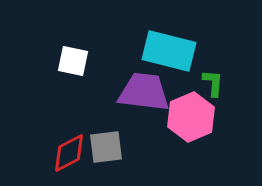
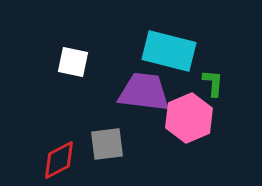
white square: moved 1 px down
pink hexagon: moved 2 px left, 1 px down
gray square: moved 1 px right, 3 px up
red diamond: moved 10 px left, 7 px down
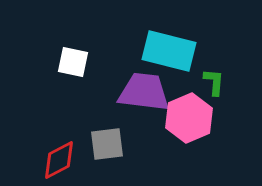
green L-shape: moved 1 px right, 1 px up
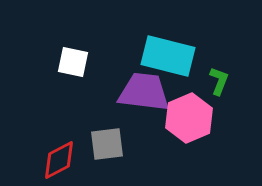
cyan rectangle: moved 1 px left, 5 px down
green L-shape: moved 5 px right, 1 px up; rotated 16 degrees clockwise
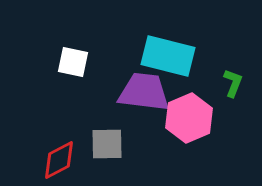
green L-shape: moved 14 px right, 2 px down
gray square: rotated 6 degrees clockwise
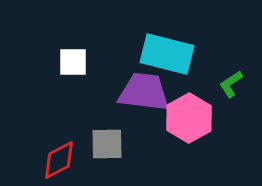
cyan rectangle: moved 1 px left, 2 px up
white square: rotated 12 degrees counterclockwise
green L-shape: moved 2 px left, 1 px down; rotated 144 degrees counterclockwise
pink hexagon: rotated 6 degrees counterclockwise
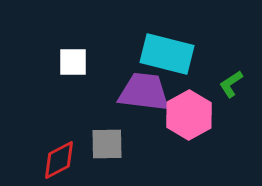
pink hexagon: moved 3 px up
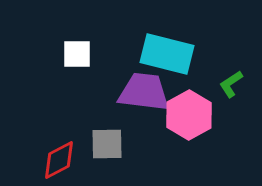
white square: moved 4 px right, 8 px up
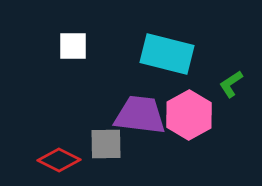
white square: moved 4 px left, 8 px up
purple trapezoid: moved 4 px left, 23 px down
gray square: moved 1 px left
red diamond: rotated 54 degrees clockwise
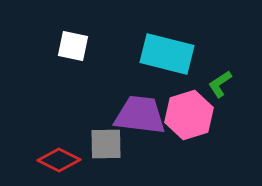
white square: rotated 12 degrees clockwise
green L-shape: moved 11 px left
pink hexagon: rotated 12 degrees clockwise
